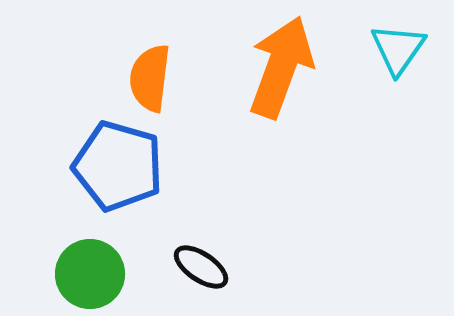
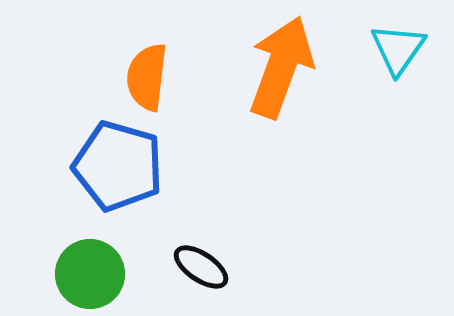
orange semicircle: moved 3 px left, 1 px up
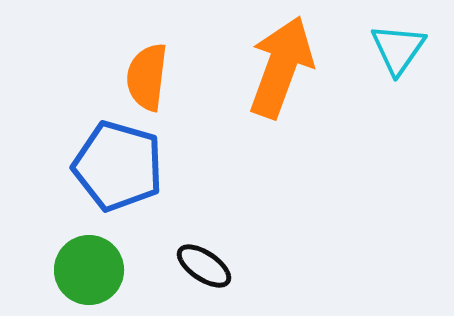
black ellipse: moved 3 px right, 1 px up
green circle: moved 1 px left, 4 px up
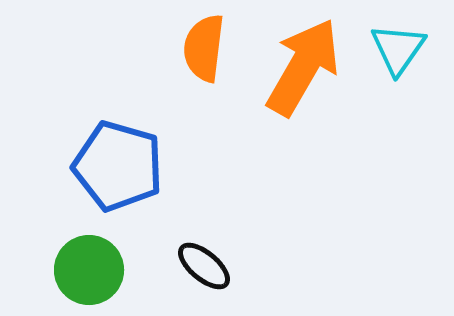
orange arrow: moved 22 px right; rotated 10 degrees clockwise
orange semicircle: moved 57 px right, 29 px up
black ellipse: rotated 6 degrees clockwise
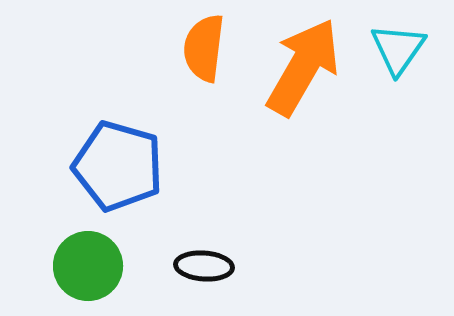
black ellipse: rotated 36 degrees counterclockwise
green circle: moved 1 px left, 4 px up
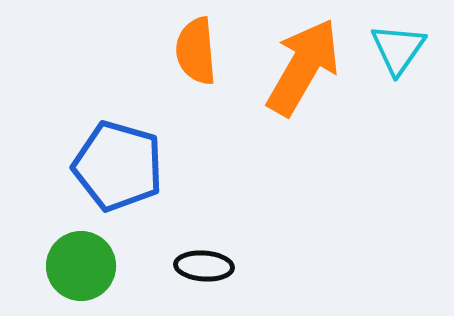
orange semicircle: moved 8 px left, 3 px down; rotated 12 degrees counterclockwise
green circle: moved 7 px left
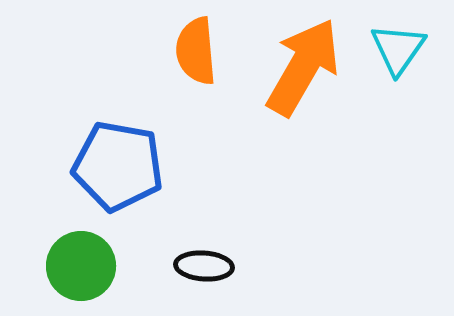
blue pentagon: rotated 6 degrees counterclockwise
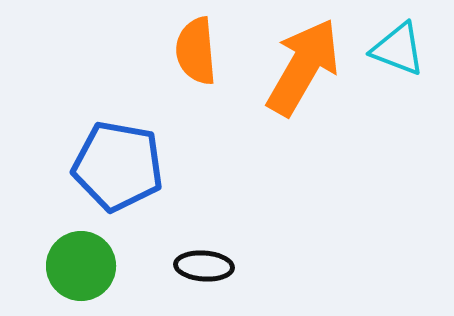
cyan triangle: rotated 44 degrees counterclockwise
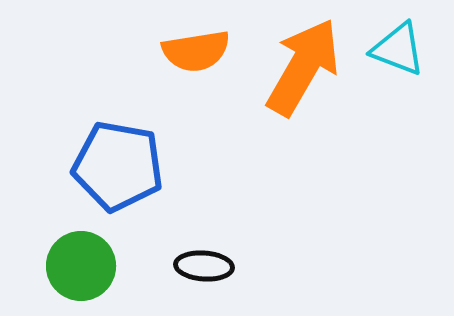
orange semicircle: rotated 94 degrees counterclockwise
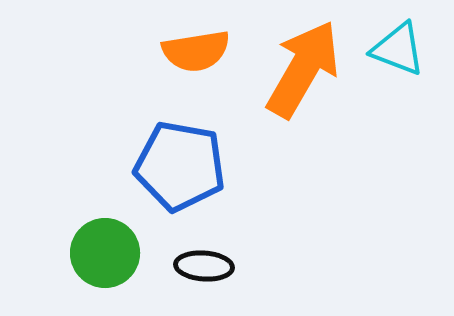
orange arrow: moved 2 px down
blue pentagon: moved 62 px right
green circle: moved 24 px right, 13 px up
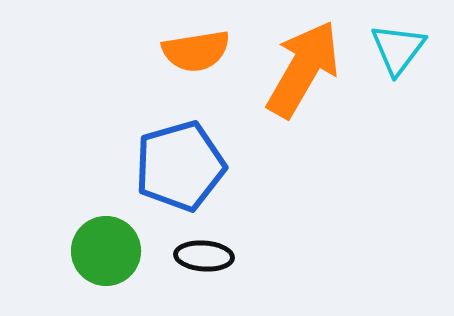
cyan triangle: rotated 46 degrees clockwise
blue pentagon: rotated 26 degrees counterclockwise
green circle: moved 1 px right, 2 px up
black ellipse: moved 10 px up
